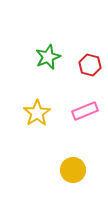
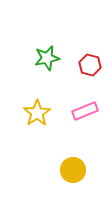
green star: moved 1 px left, 1 px down; rotated 10 degrees clockwise
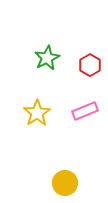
green star: rotated 15 degrees counterclockwise
red hexagon: rotated 15 degrees clockwise
yellow circle: moved 8 px left, 13 px down
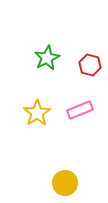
red hexagon: rotated 15 degrees counterclockwise
pink rectangle: moved 5 px left, 1 px up
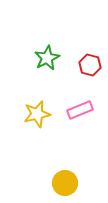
yellow star: moved 1 px down; rotated 20 degrees clockwise
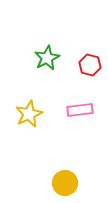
pink rectangle: rotated 15 degrees clockwise
yellow star: moved 8 px left; rotated 12 degrees counterclockwise
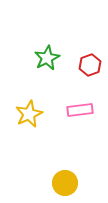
red hexagon: rotated 25 degrees clockwise
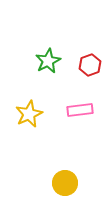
green star: moved 1 px right, 3 px down
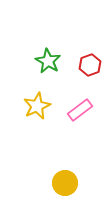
green star: rotated 15 degrees counterclockwise
pink rectangle: rotated 30 degrees counterclockwise
yellow star: moved 8 px right, 8 px up
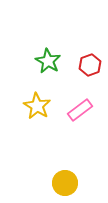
yellow star: rotated 16 degrees counterclockwise
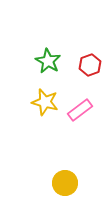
yellow star: moved 8 px right, 4 px up; rotated 16 degrees counterclockwise
